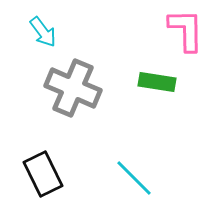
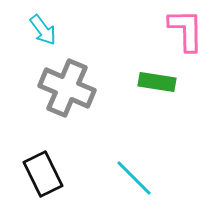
cyan arrow: moved 2 px up
gray cross: moved 6 px left
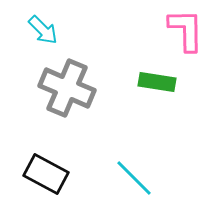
cyan arrow: rotated 8 degrees counterclockwise
black rectangle: moved 3 px right; rotated 36 degrees counterclockwise
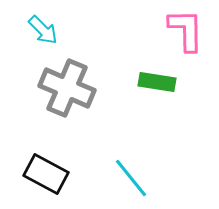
cyan line: moved 3 px left; rotated 6 degrees clockwise
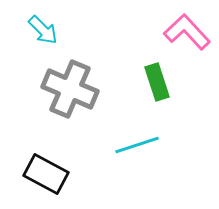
pink L-shape: moved 1 px right, 2 px down; rotated 42 degrees counterclockwise
green rectangle: rotated 63 degrees clockwise
gray cross: moved 3 px right, 1 px down
cyan line: moved 6 px right, 33 px up; rotated 69 degrees counterclockwise
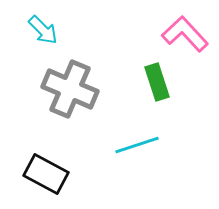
pink L-shape: moved 2 px left, 2 px down
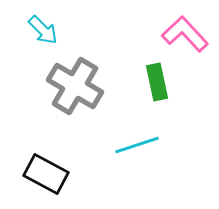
green rectangle: rotated 6 degrees clockwise
gray cross: moved 5 px right, 3 px up; rotated 8 degrees clockwise
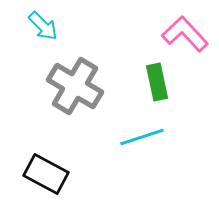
cyan arrow: moved 4 px up
cyan line: moved 5 px right, 8 px up
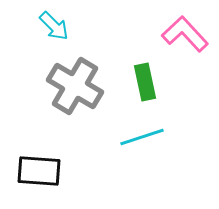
cyan arrow: moved 11 px right
green rectangle: moved 12 px left
black rectangle: moved 7 px left, 3 px up; rotated 24 degrees counterclockwise
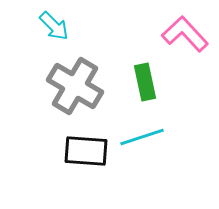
black rectangle: moved 47 px right, 20 px up
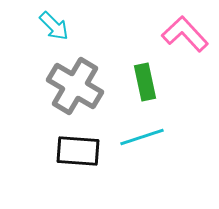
black rectangle: moved 8 px left
